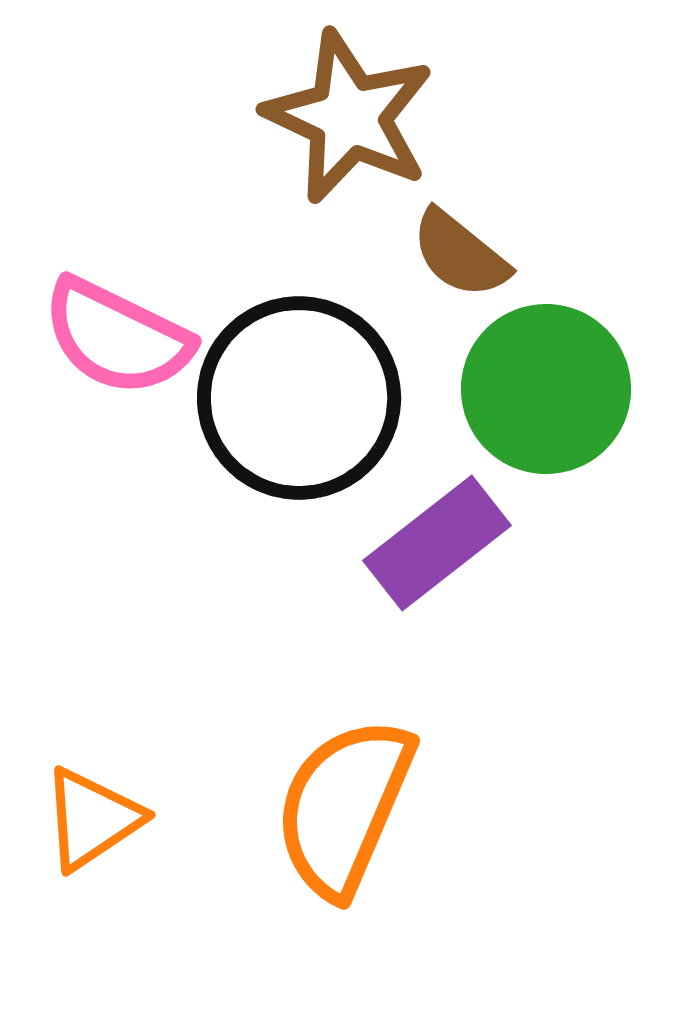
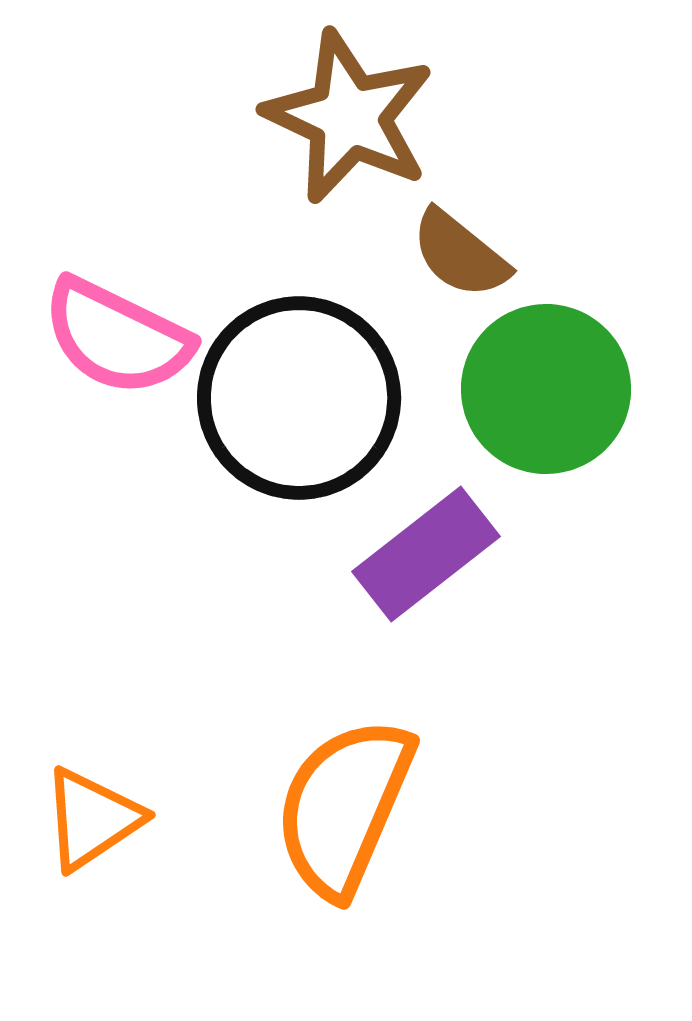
purple rectangle: moved 11 px left, 11 px down
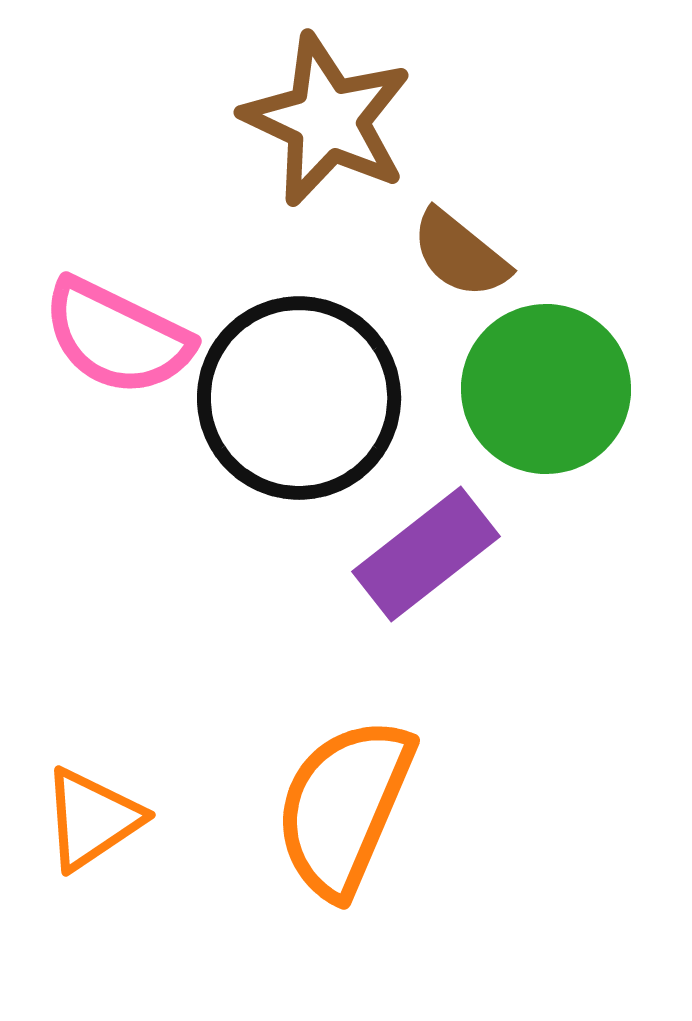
brown star: moved 22 px left, 3 px down
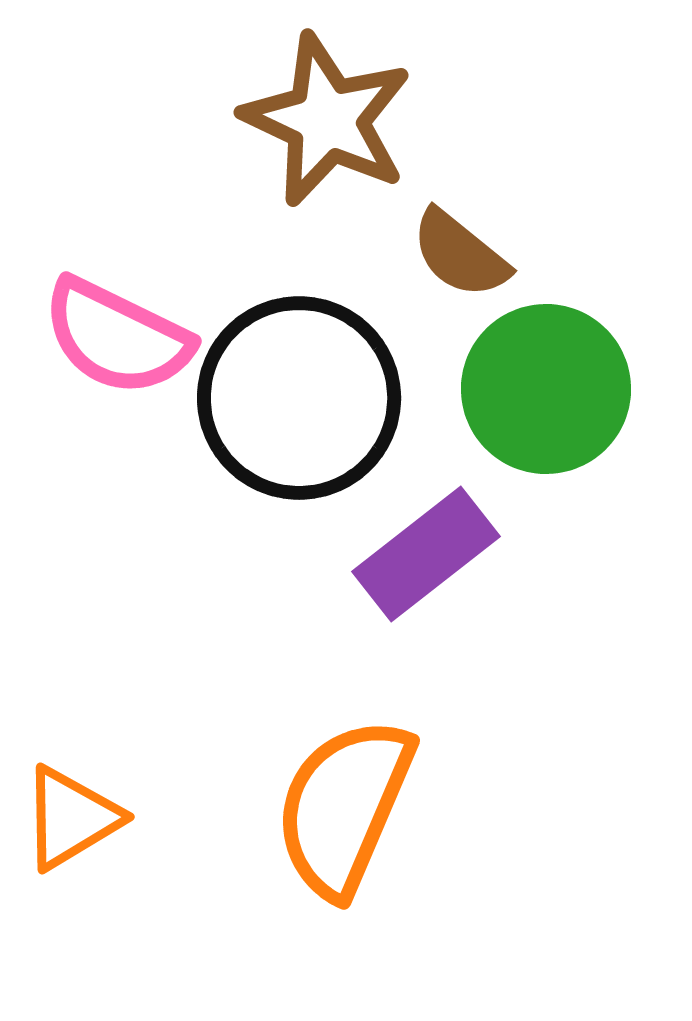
orange triangle: moved 21 px left, 1 px up; rotated 3 degrees clockwise
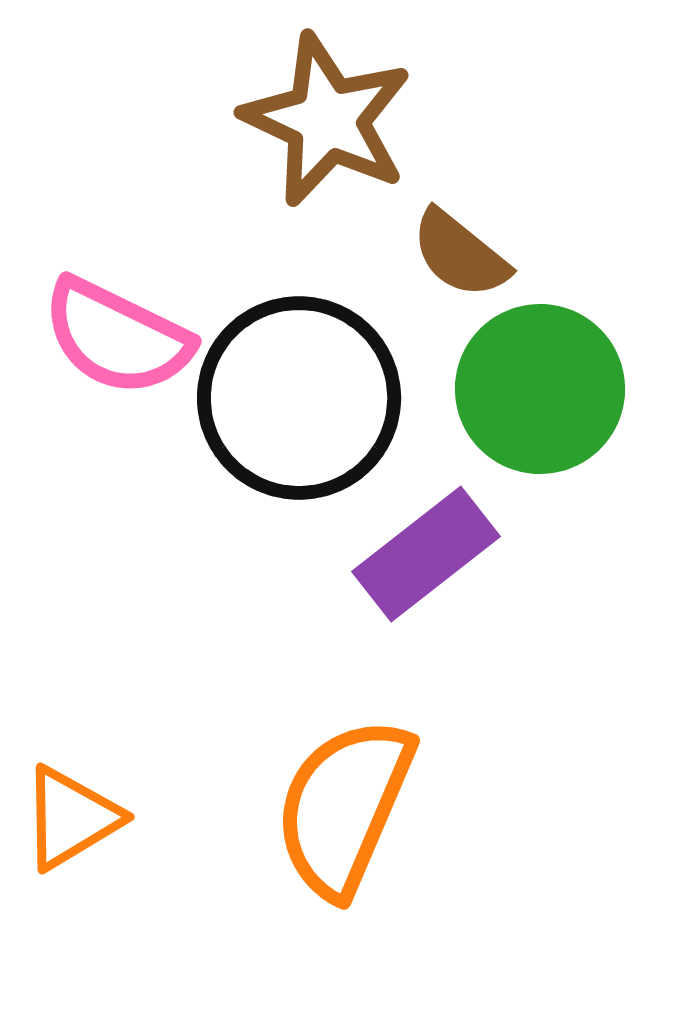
green circle: moved 6 px left
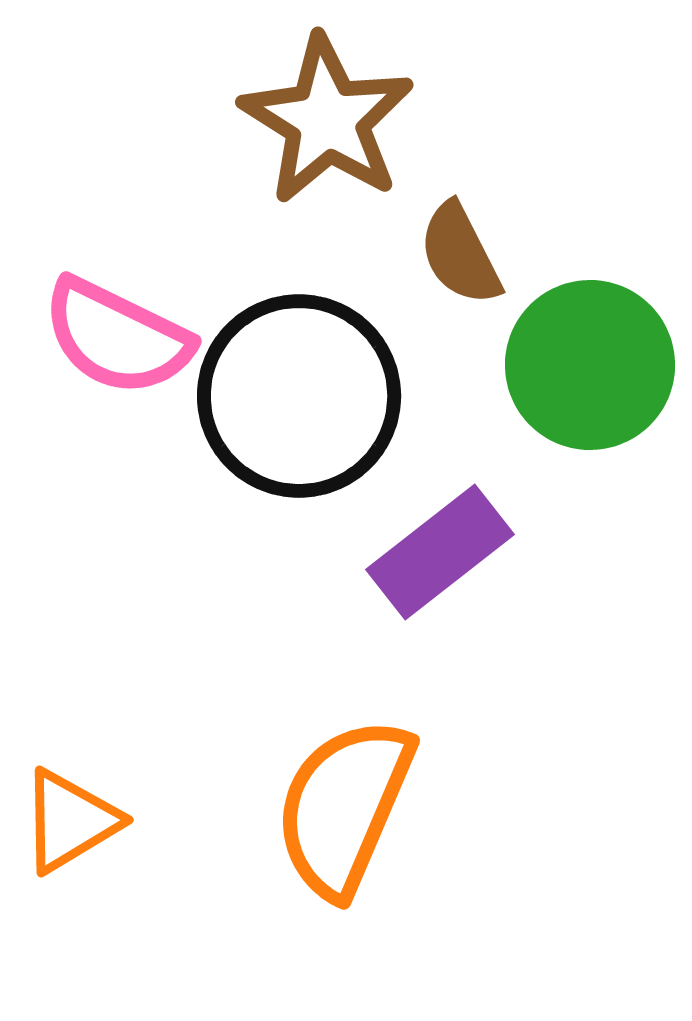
brown star: rotated 7 degrees clockwise
brown semicircle: rotated 24 degrees clockwise
green circle: moved 50 px right, 24 px up
black circle: moved 2 px up
purple rectangle: moved 14 px right, 2 px up
orange triangle: moved 1 px left, 3 px down
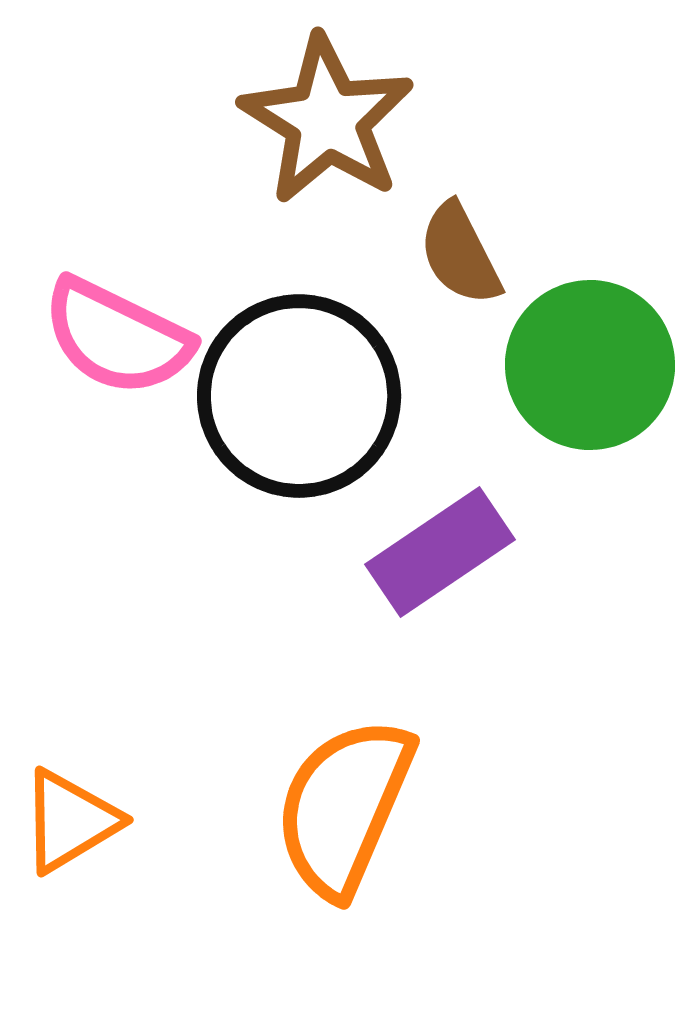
purple rectangle: rotated 4 degrees clockwise
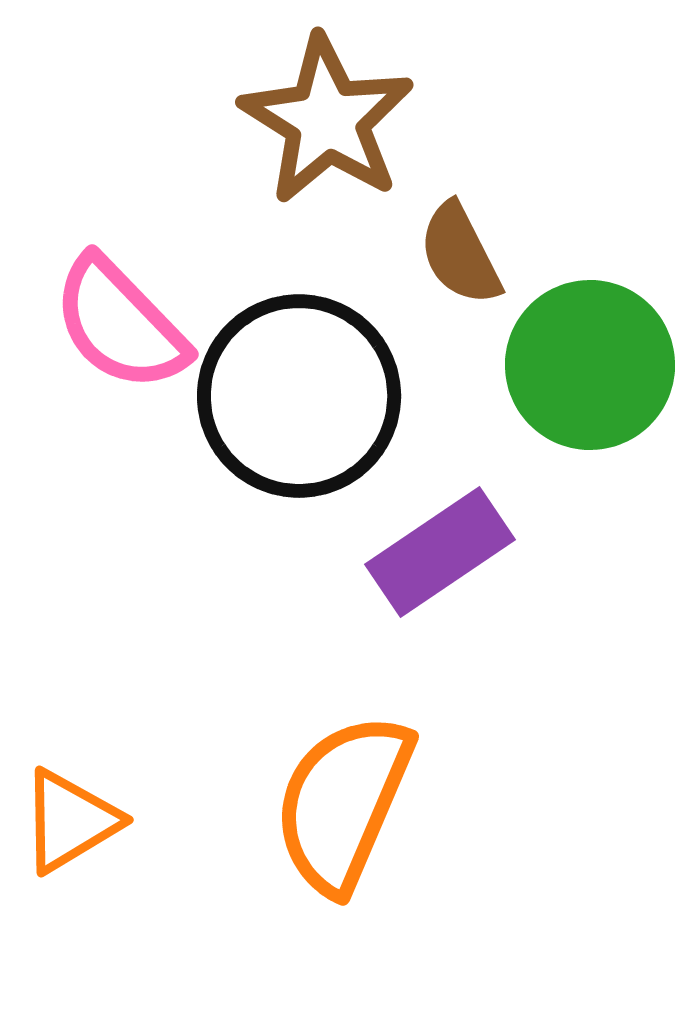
pink semicircle: moved 3 px right, 13 px up; rotated 20 degrees clockwise
orange semicircle: moved 1 px left, 4 px up
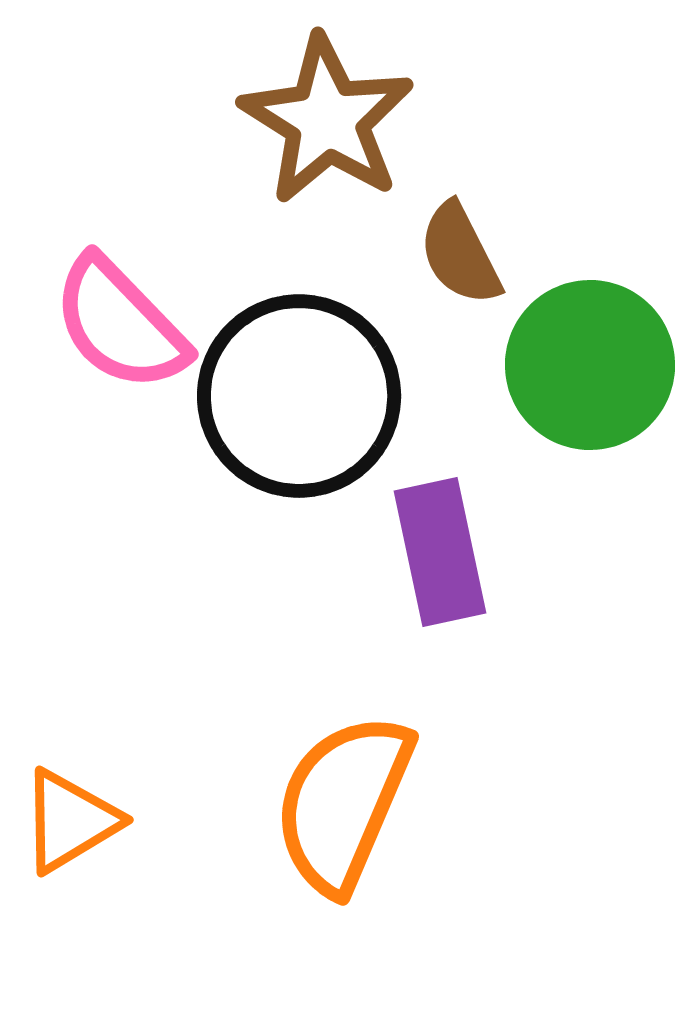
purple rectangle: rotated 68 degrees counterclockwise
